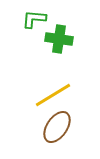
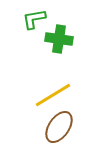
green L-shape: rotated 15 degrees counterclockwise
brown ellipse: moved 2 px right
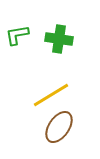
green L-shape: moved 17 px left, 16 px down
yellow line: moved 2 px left
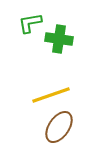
green L-shape: moved 13 px right, 12 px up
yellow line: rotated 12 degrees clockwise
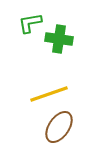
yellow line: moved 2 px left, 1 px up
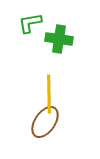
yellow line: rotated 72 degrees counterclockwise
brown ellipse: moved 14 px left, 5 px up
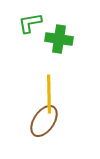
brown ellipse: moved 1 px left, 1 px up
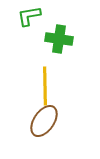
green L-shape: moved 1 px left, 7 px up
yellow line: moved 4 px left, 8 px up
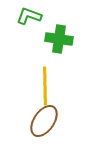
green L-shape: rotated 30 degrees clockwise
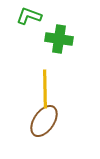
yellow line: moved 3 px down
